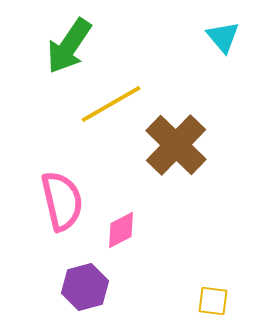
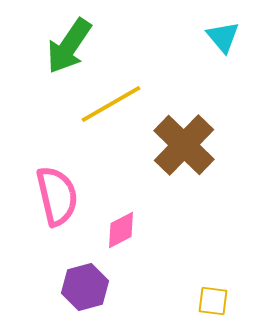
brown cross: moved 8 px right
pink semicircle: moved 5 px left, 5 px up
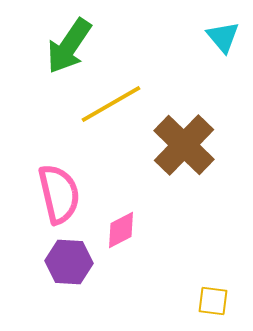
pink semicircle: moved 2 px right, 2 px up
purple hexagon: moved 16 px left, 25 px up; rotated 18 degrees clockwise
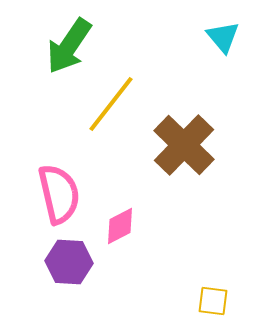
yellow line: rotated 22 degrees counterclockwise
pink diamond: moved 1 px left, 4 px up
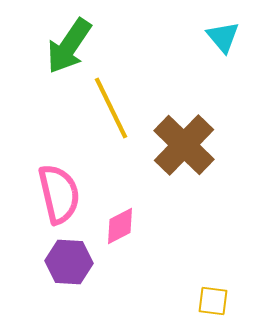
yellow line: moved 4 px down; rotated 64 degrees counterclockwise
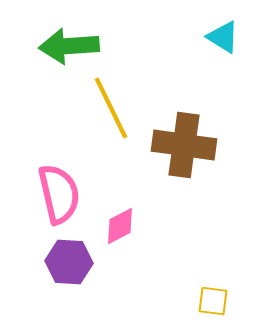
cyan triangle: rotated 18 degrees counterclockwise
green arrow: rotated 52 degrees clockwise
brown cross: rotated 36 degrees counterclockwise
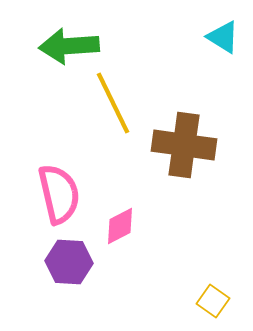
yellow line: moved 2 px right, 5 px up
yellow square: rotated 28 degrees clockwise
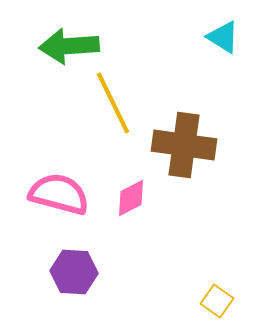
pink semicircle: rotated 62 degrees counterclockwise
pink diamond: moved 11 px right, 28 px up
purple hexagon: moved 5 px right, 10 px down
yellow square: moved 4 px right
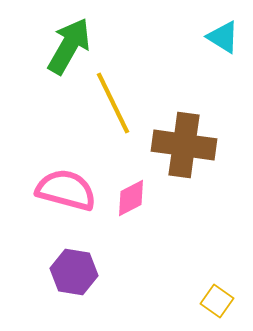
green arrow: rotated 124 degrees clockwise
pink semicircle: moved 7 px right, 4 px up
purple hexagon: rotated 6 degrees clockwise
